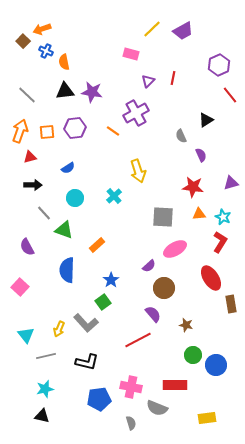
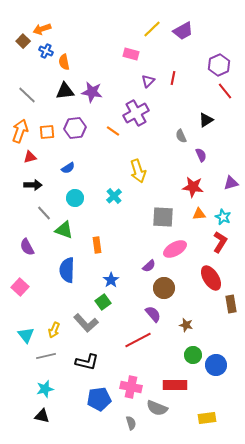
red line at (230, 95): moved 5 px left, 4 px up
orange rectangle at (97, 245): rotated 56 degrees counterclockwise
yellow arrow at (59, 329): moved 5 px left, 1 px down
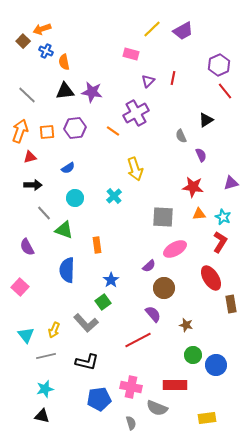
yellow arrow at (138, 171): moved 3 px left, 2 px up
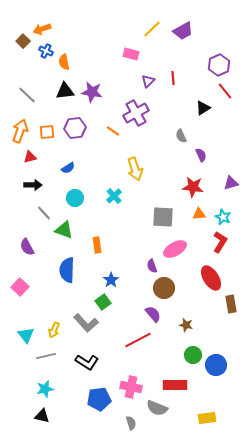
red line at (173, 78): rotated 16 degrees counterclockwise
black triangle at (206, 120): moved 3 px left, 12 px up
purple semicircle at (149, 266): moved 3 px right; rotated 112 degrees clockwise
black L-shape at (87, 362): rotated 20 degrees clockwise
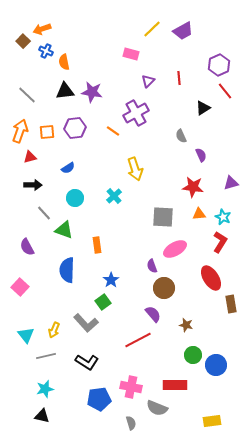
red line at (173, 78): moved 6 px right
yellow rectangle at (207, 418): moved 5 px right, 3 px down
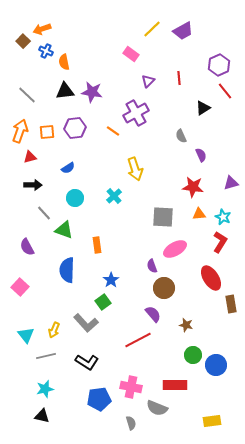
pink rectangle at (131, 54): rotated 21 degrees clockwise
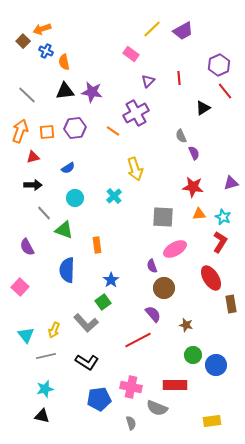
purple semicircle at (201, 155): moved 7 px left, 2 px up
red triangle at (30, 157): moved 3 px right
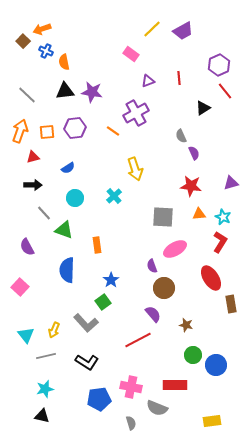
purple triangle at (148, 81): rotated 24 degrees clockwise
red star at (193, 187): moved 2 px left, 1 px up
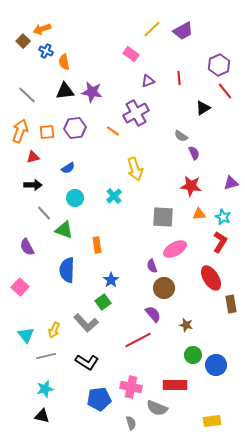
gray semicircle at (181, 136): rotated 32 degrees counterclockwise
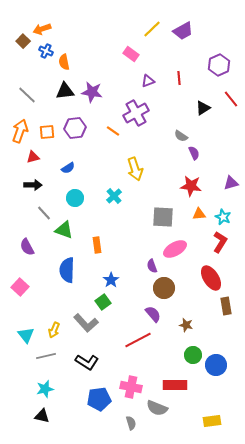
red line at (225, 91): moved 6 px right, 8 px down
brown rectangle at (231, 304): moved 5 px left, 2 px down
